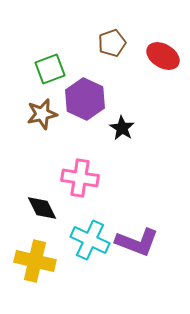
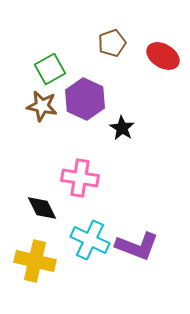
green square: rotated 8 degrees counterclockwise
brown star: moved 8 px up; rotated 24 degrees clockwise
purple L-shape: moved 4 px down
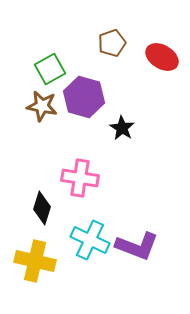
red ellipse: moved 1 px left, 1 px down
purple hexagon: moved 1 px left, 2 px up; rotated 9 degrees counterclockwise
black diamond: rotated 44 degrees clockwise
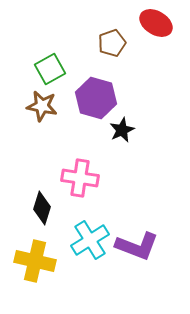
red ellipse: moved 6 px left, 34 px up
purple hexagon: moved 12 px right, 1 px down
black star: moved 2 px down; rotated 15 degrees clockwise
cyan cross: rotated 33 degrees clockwise
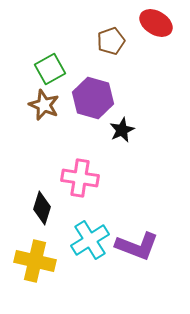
brown pentagon: moved 1 px left, 2 px up
purple hexagon: moved 3 px left
brown star: moved 2 px right, 1 px up; rotated 12 degrees clockwise
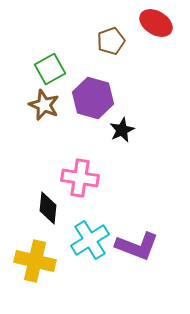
black diamond: moved 6 px right; rotated 12 degrees counterclockwise
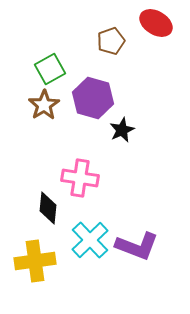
brown star: rotated 16 degrees clockwise
cyan cross: rotated 12 degrees counterclockwise
yellow cross: rotated 21 degrees counterclockwise
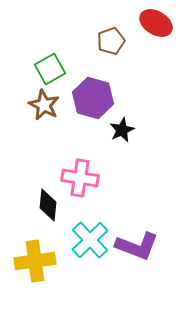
brown star: rotated 12 degrees counterclockwise
black diamond: moved 3 px up
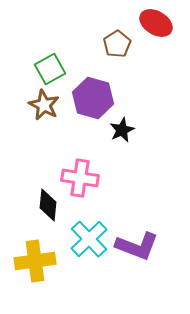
brown pentagon: moved 6 px right, 3 px down; rotated 12 degrees counterclockwise
cyan cross: moved 1 px left, 1 px up
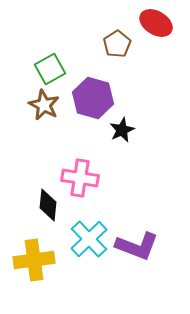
yellow cross: moved 1 px left, 1 px up
